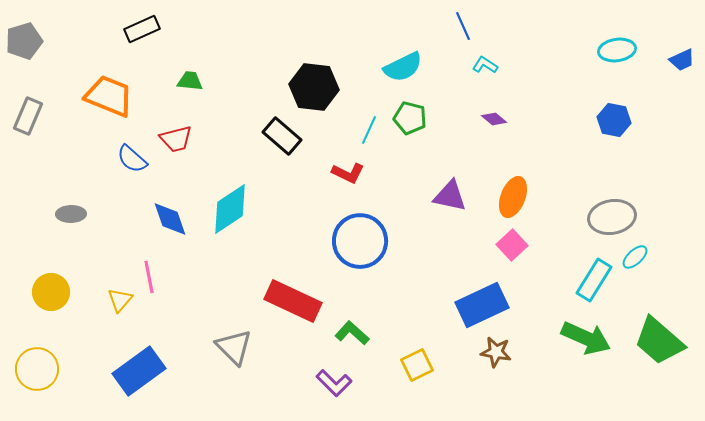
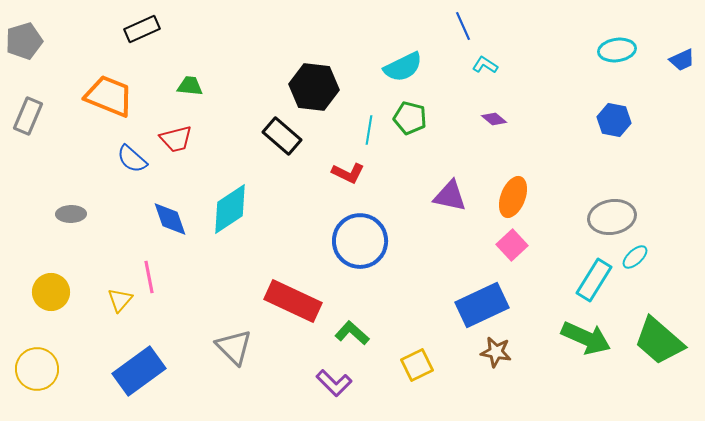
green trapezoid at (190, 81): moved 5 px down
cyan line at (369, 130): rotated 16 degrees counterclockwise
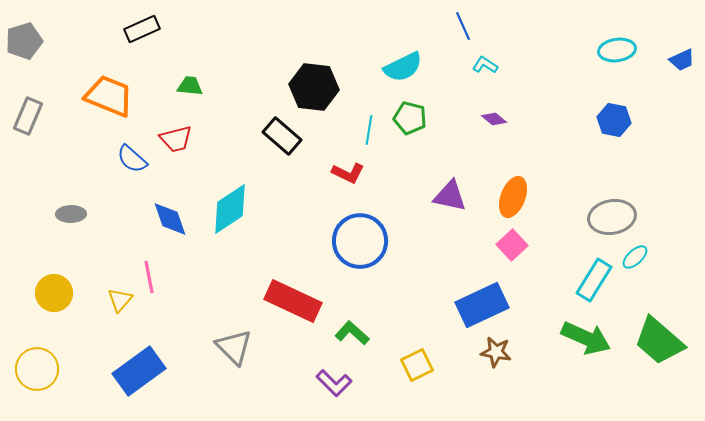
yellow circle at (51, 292): moved 3 px right, 1 px down
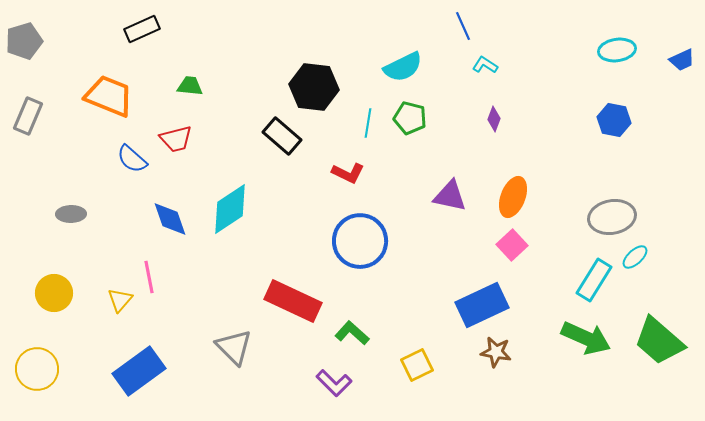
purple diamond at (494, 119): rotated 70 degrees clockwise
cyan line at (369, 130): moved 1 px left, 7 px up
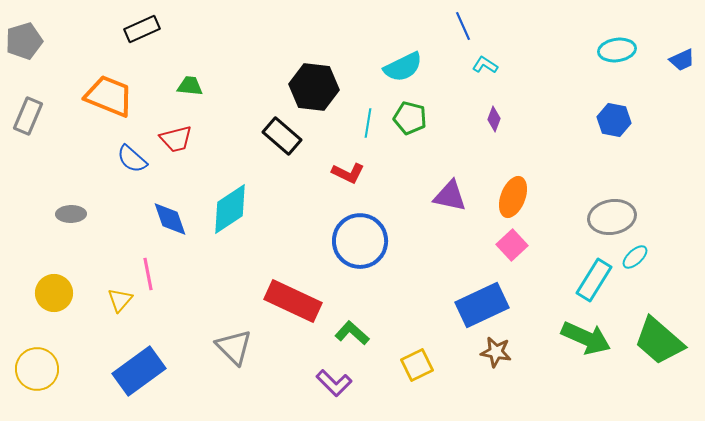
pink line at (149, 277): moved 1 px left, 3 px up
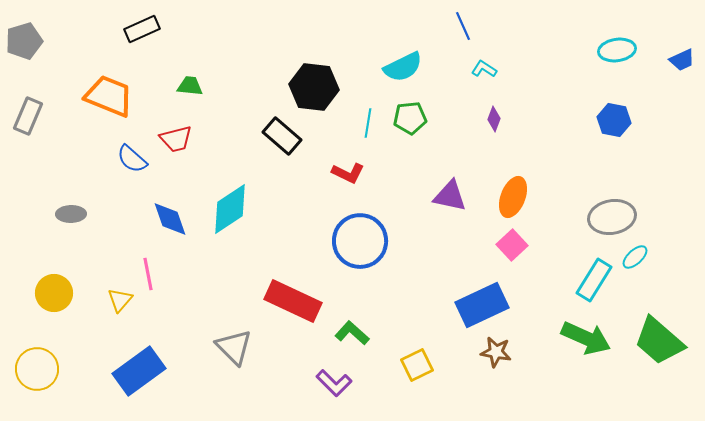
cyan L-shape at (485, 65): moved 1 px left, 4 px down
green pentagon at (410, 118): rotated 20 degrees counterclockwise
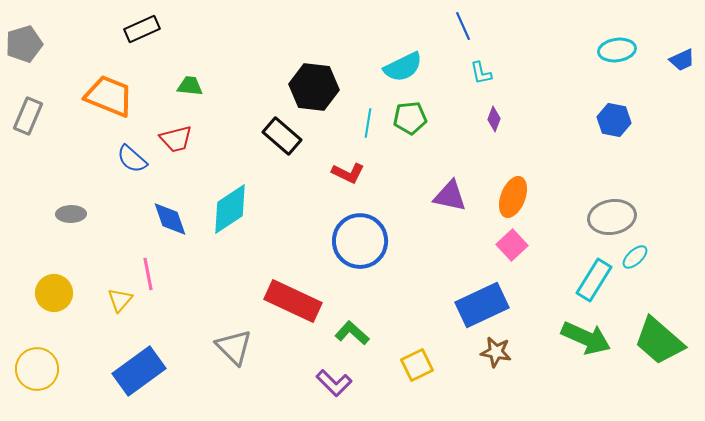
gray pentagon at (24, 41): moved 3 px down
cyan L-shape at (484, 69): moved 3 px left, 4 px down; rotated 135 degrees counterclockwise
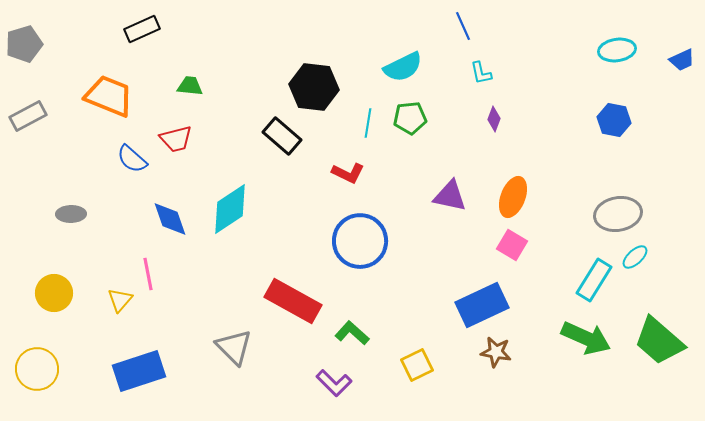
gray rectangle at (28, 116): rotated 39 degrees clockwise
gray ellipse at (612, 217): moved 6 px right, 3 px up
pink square at (512, 245): rotated 16 degrees counterclockwise
red rectangle at (293, 301): rotated 4 degrees clockwise
blue rectangle at (139, 371): rotated 18 degrees clockwise
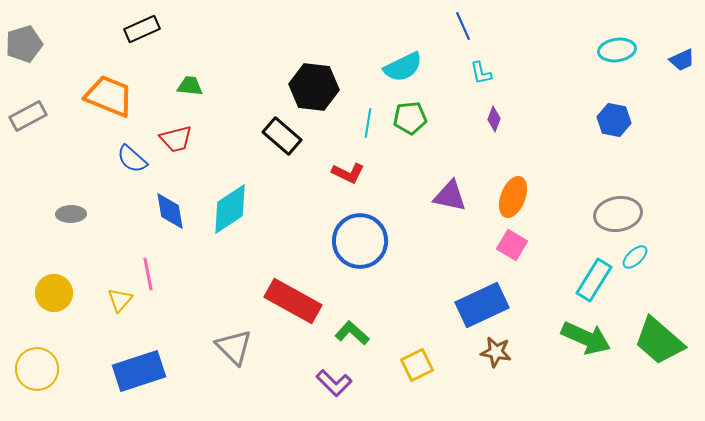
blue diamond at (170, 219): moved 8 px up; rotated 9 degrees clockwise
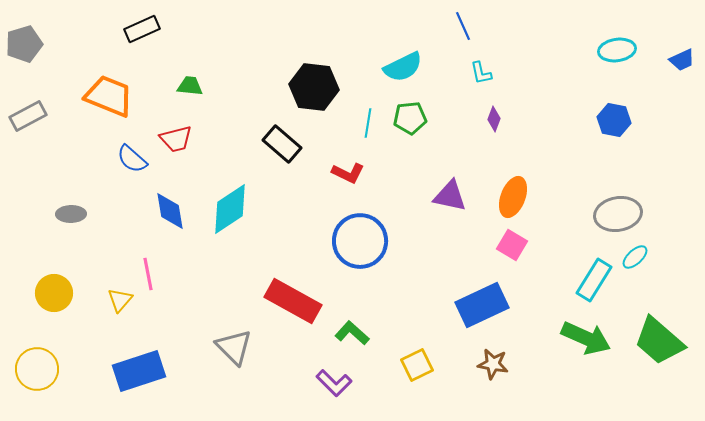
black rectangle at (282, 136): moved 8 px down
brown star at (496, 352): moved 3 px left, 12 px down
